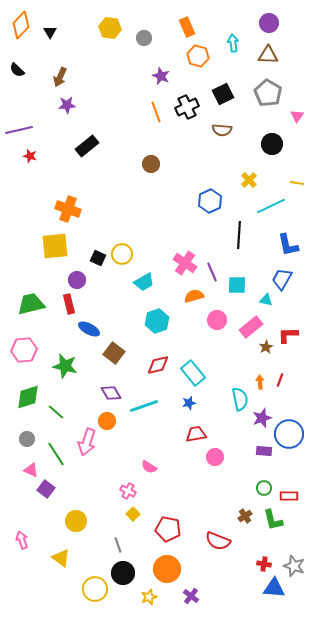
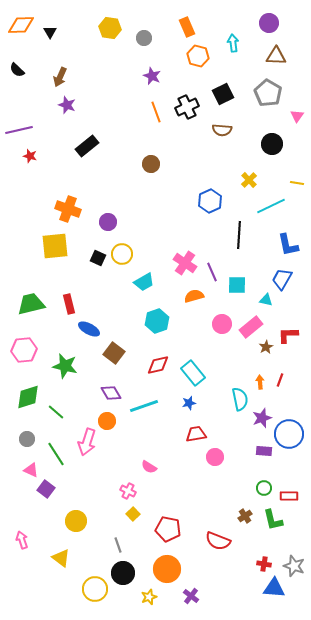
orange diamond at (21, 25): rotated 44 degrees clockwise
brown triangle at (268, 55): moved 8 px right, 1 px down
purple star at (161, 76): moved 9 px left
purple star at (67, 105): rotated 24 degrees clockwise
purple circle at (77, 280): moved 31 px right, 58 px up
pink circle at (217, 320): moved 5 px right, 4 px down
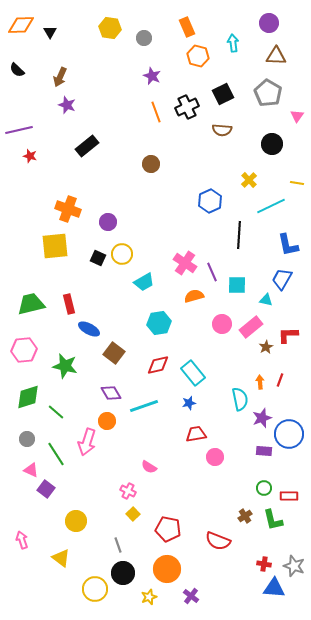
cyan hexagon at (157, 321): moved 2 px right, 2 px down; rotated 10 degrees clockwise
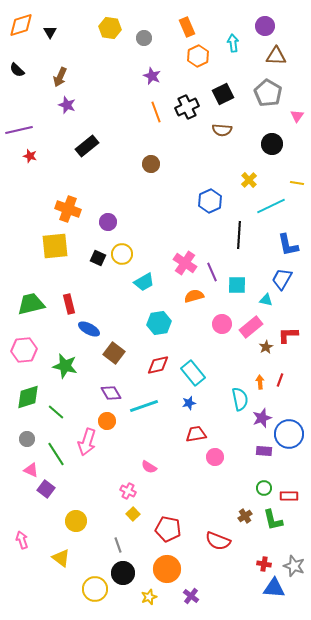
purple circle at (269, 23): moved 4 px left, 3 px down
orange diamond at (21, 25): rotated 16 degrees counterclockwise
orange hexagon at (198, 56): rotated 20 degrees clockwise
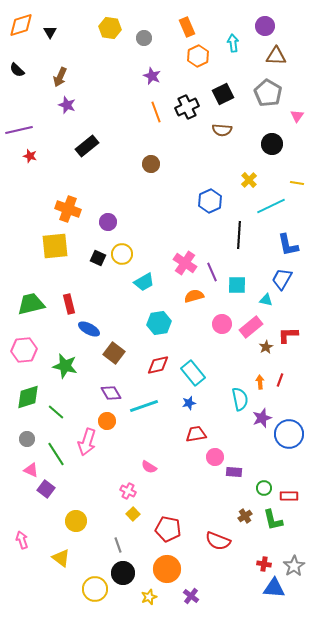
purple rectangle at (264, 451): moved 30 px left, 21 px down
gray star at (294, 566): rotated 20 degrees clockwise
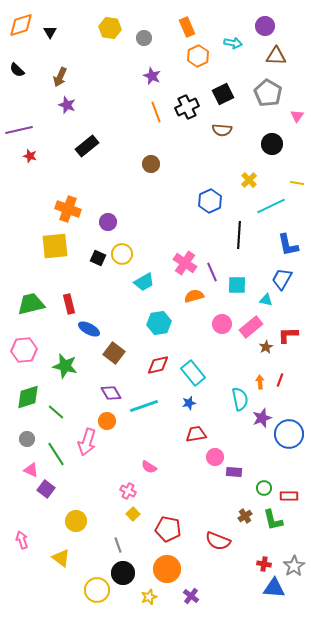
cyan arrow at (233, 43): rotated 108 degrees clockwise
yellow circle at (95, 589): moved 2 px right, 1 px down
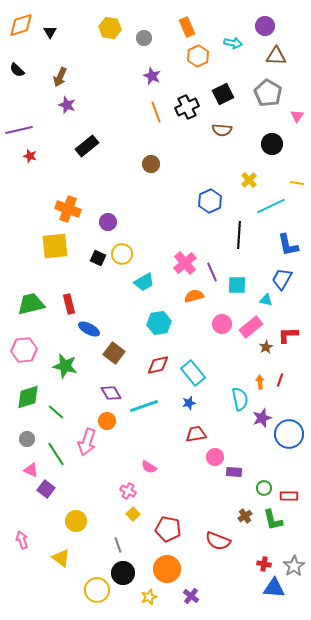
pink cross at (185, 263): rotated 15 degrees clockwise
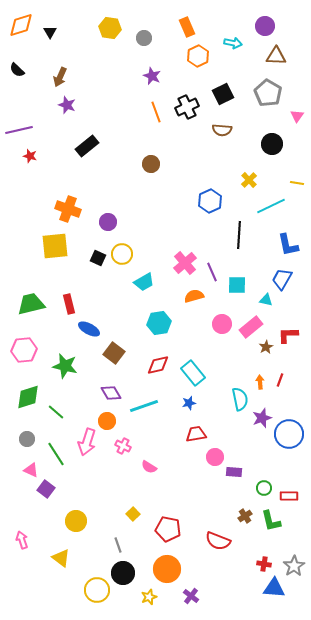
pink cross at (128, 491): moved 5 px left, 45 px up
green L-shape at (273, 520): moved 2 px left, 1 px down
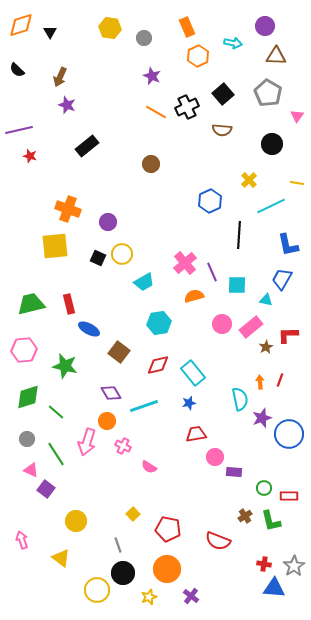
black square at (223, 94): rotated 15 degrees counterclockwise
orange line at (156, 112): rotated 40 degrees counterclockwise
brown square at (114, 353): moved 5 px right, 1 px up
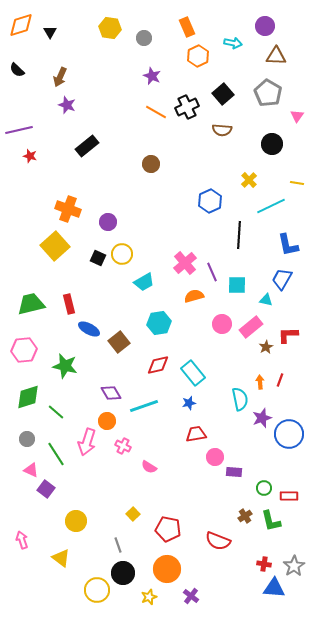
yellow square at (55, 246): rotated 36 degrees counterclockwise
brown square at (119, 352): moved 10 px up; rotated 15 degrees clockwise
